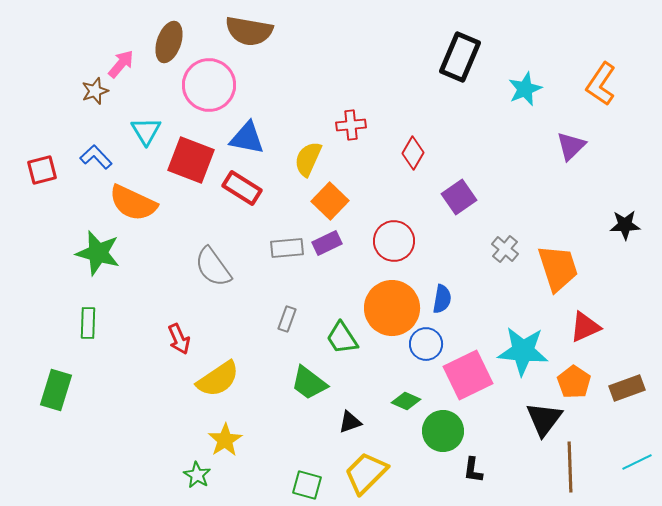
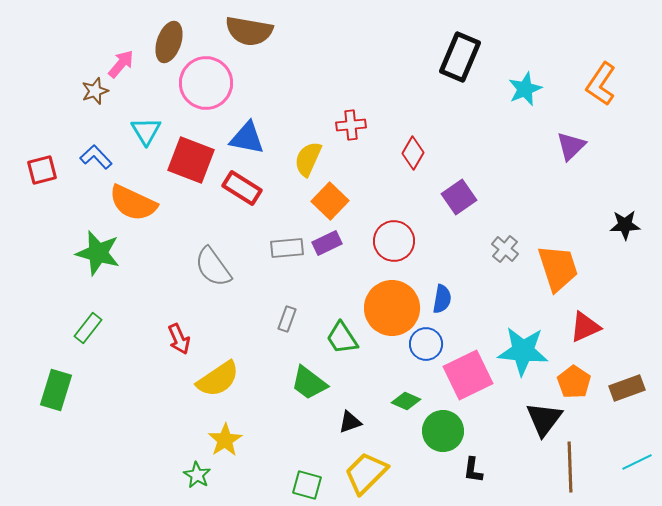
pink circle at (209, 85): moved 3 px left, 2 px up
green rectangle at (88, 323): moved 5 px down; rotated 36 degrees clockwise
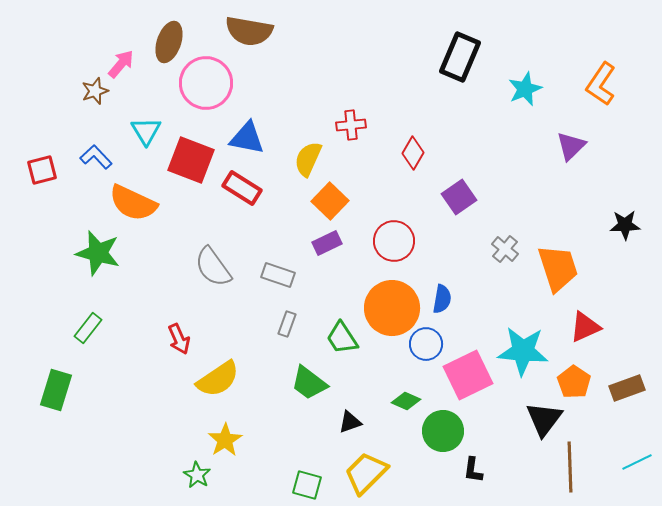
gray rectangle at (287, 248): moved 9 px left, 27 px down; rotated 24 degrees clockwise
gray rectangle at (287, 319): moved 5 px down
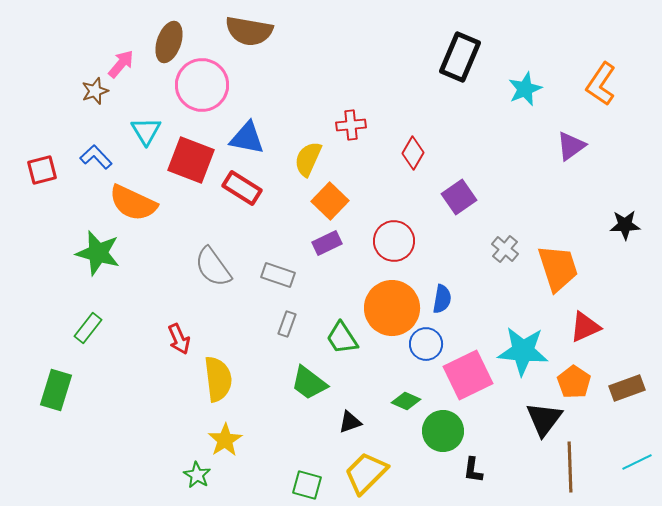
pink circle at (206, 83): moved 4 px left, 2 px down
purple triangle at (571, 146): rotated 8 degrees clockwise
yellow semicircle at (218, 379): rotated 63 degrees counterclockwise
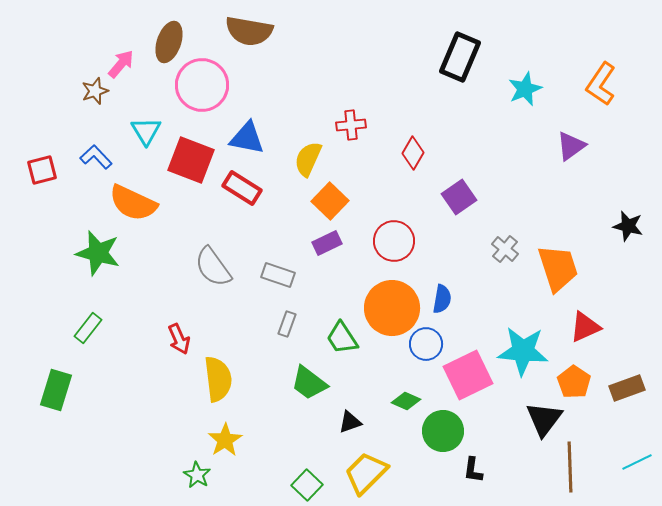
black star at (625, 225): moved 3 px right, 1 px down; rotated 16 degrees clockwise
green square at (307, 485): rotated 28 degrees clockwise
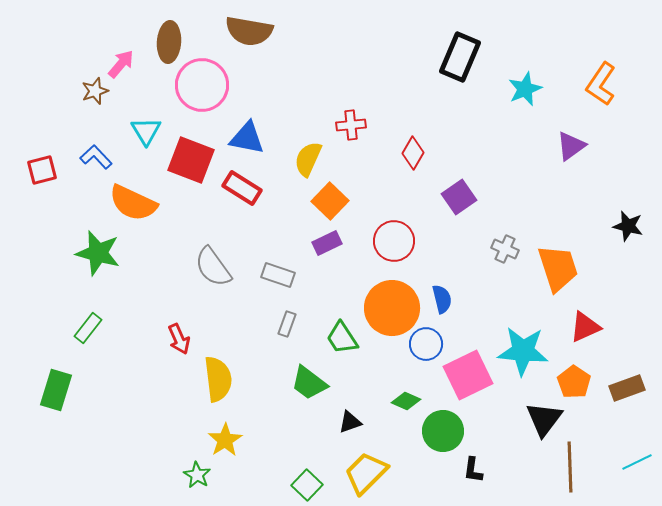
brown ellipse at (169, 42): rotated 15 degrees counterclockwise
gray cross at (505, 249): rotated 16 degrees counterclockwise
blue semicircle at (442, 299): rotated 24 degrees counterclockwise
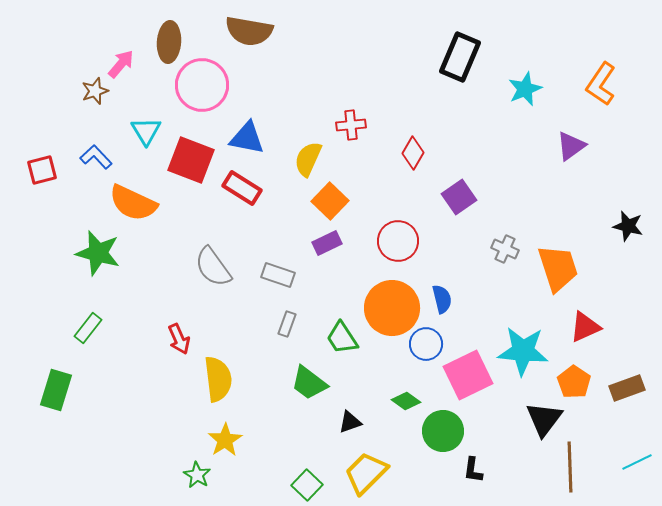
red circle at (394, 241): moved 4 px right
green diamond at (406, 401): rotated 12 degrees clockwise
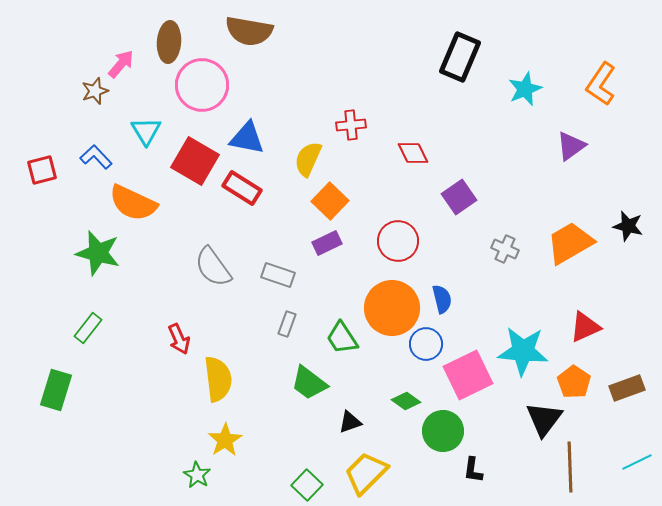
red diamond at (413, 153): rotated 56 degrees counterclockwise
red square at (191, 160): moved 4 px right, 1 px down; rotated 9 degrees clockwise
orange trapezoid at (558, 268): moved 12 px right, 25 px up; rotated 102 degrees counterclockwise
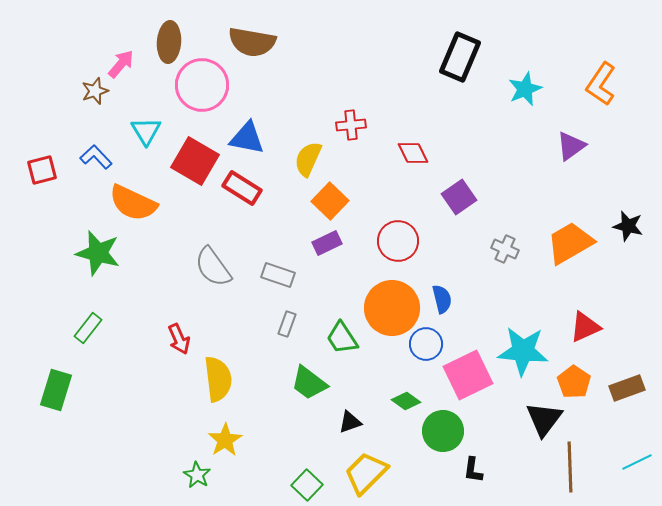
brown semicircle at (249, 31): moved 3 px right, 11 px down
